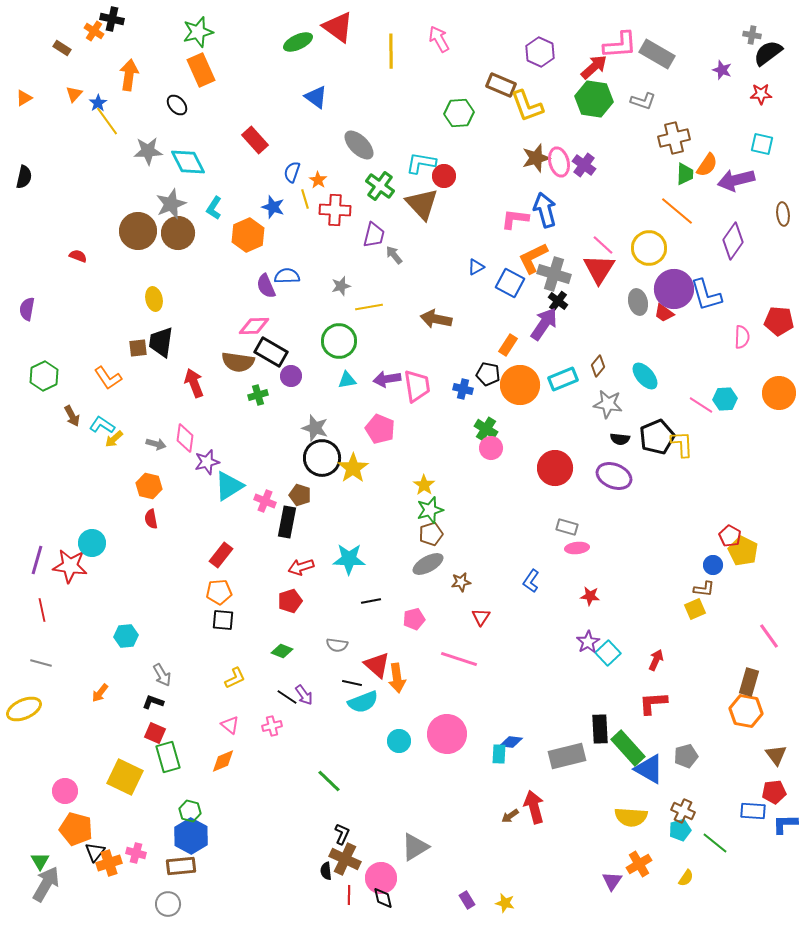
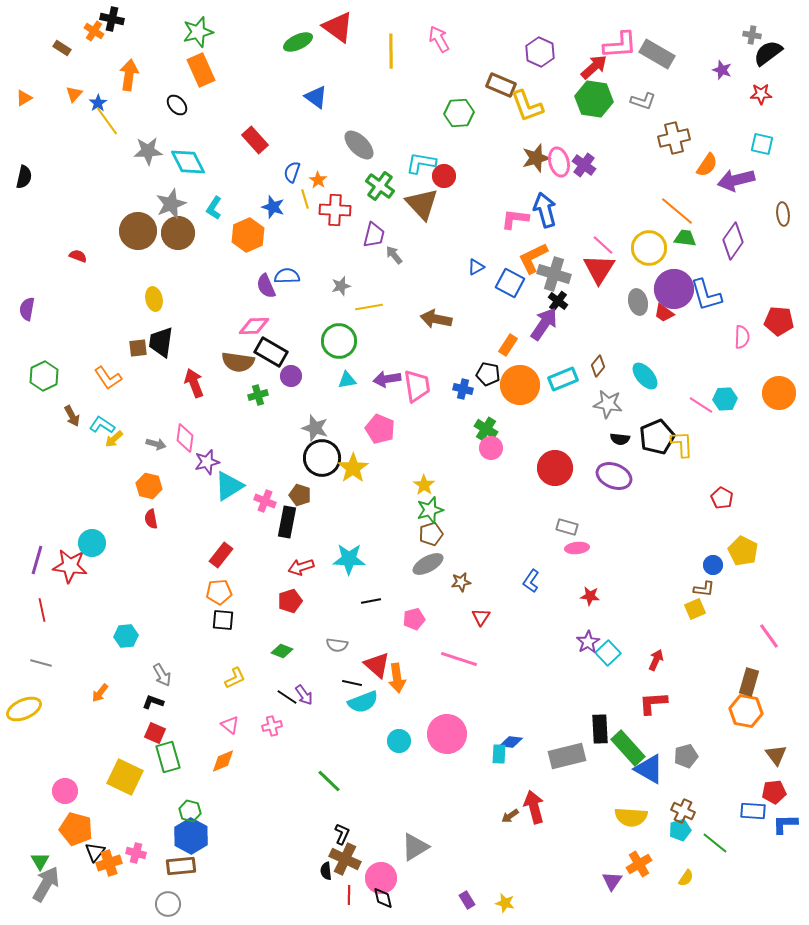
green trapezoid at (685, 174): moved 64 px down; rotated 85 degrees counterclockwise
red pentagon at (730, 536): moved 8 px left, 38 px up
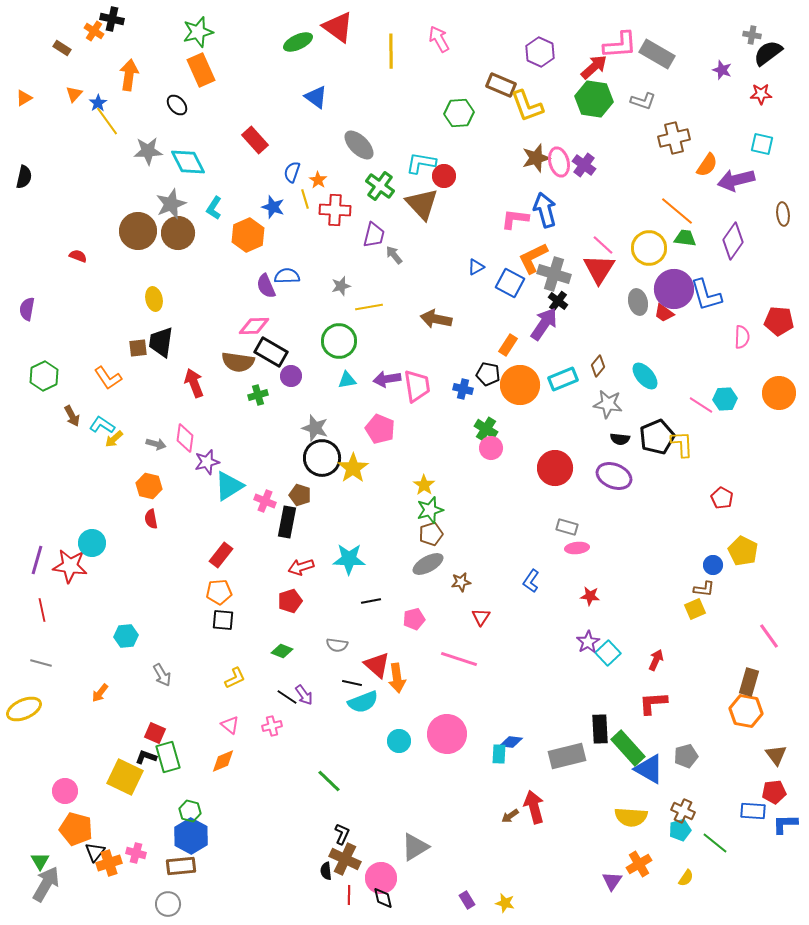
black L-shape at (153, 702): moved 7 px left, 55 px down
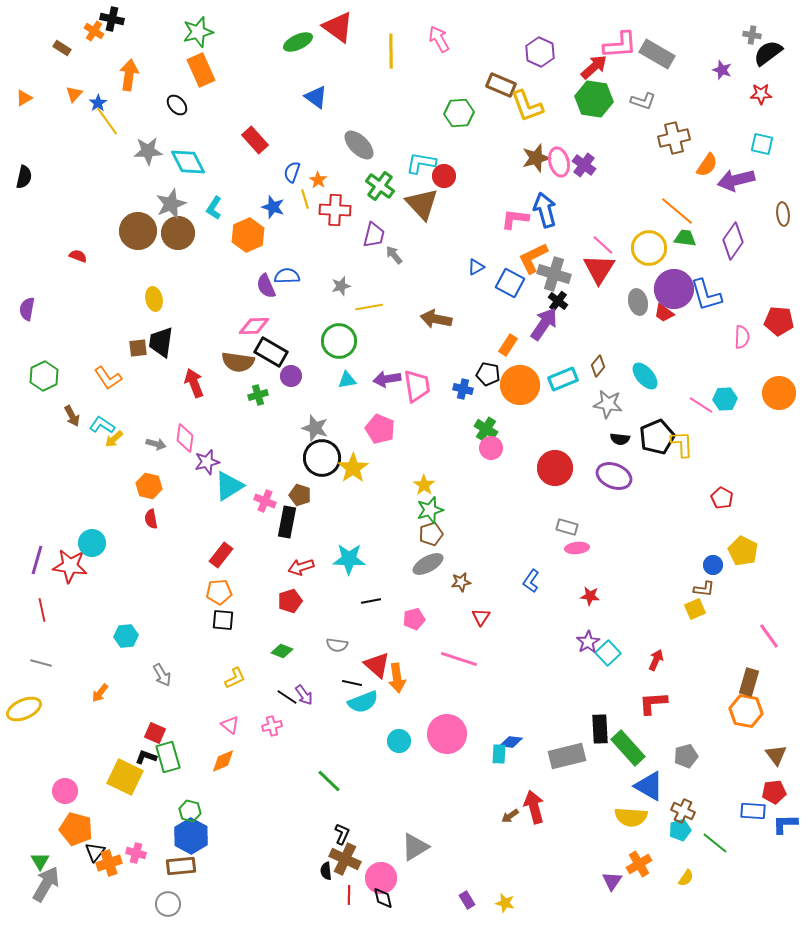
blue triangle at (649, 769): moved 17 px down
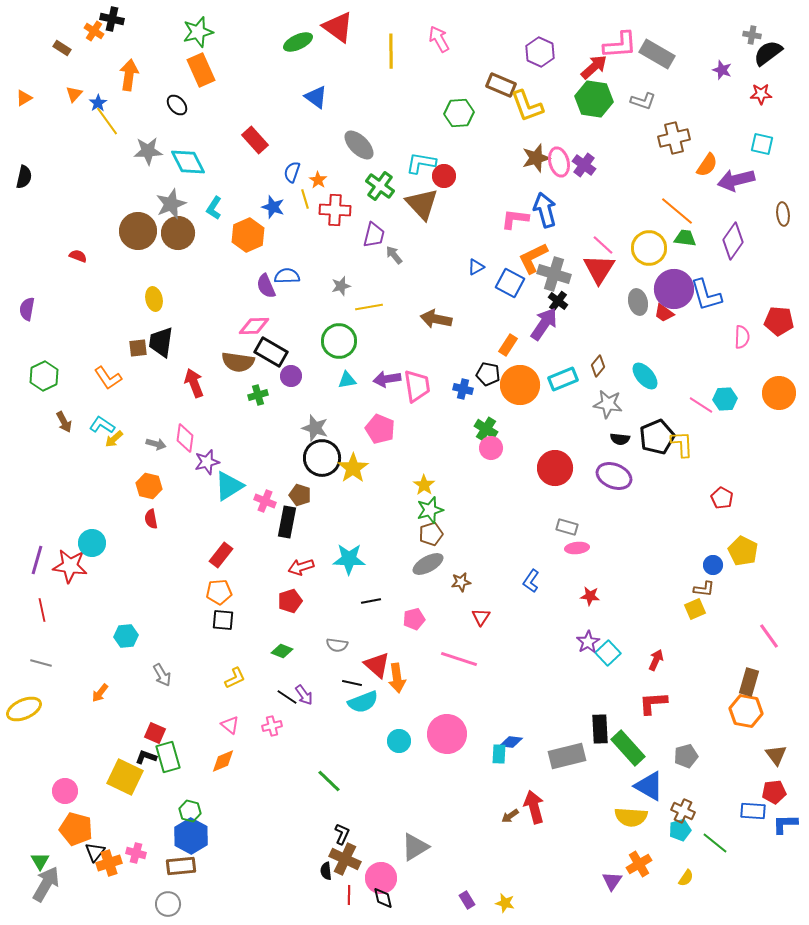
brown arrow at (72, 416): moved 8 px left, 6 px down
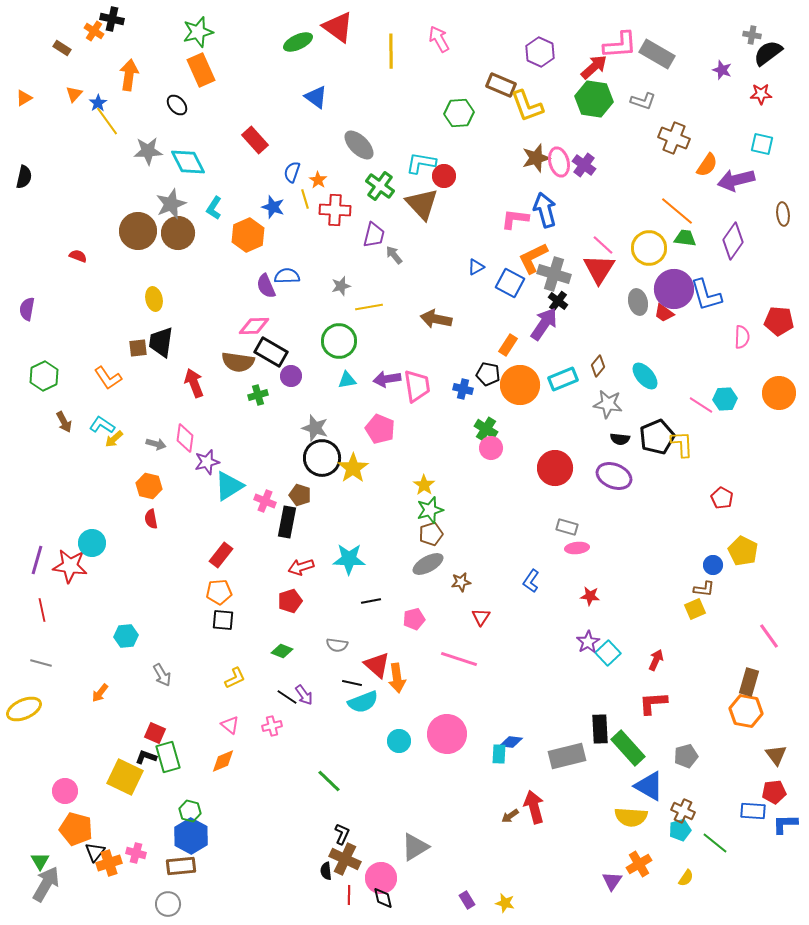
brown cross at (674, 138): rotated 36 degrees clockwise
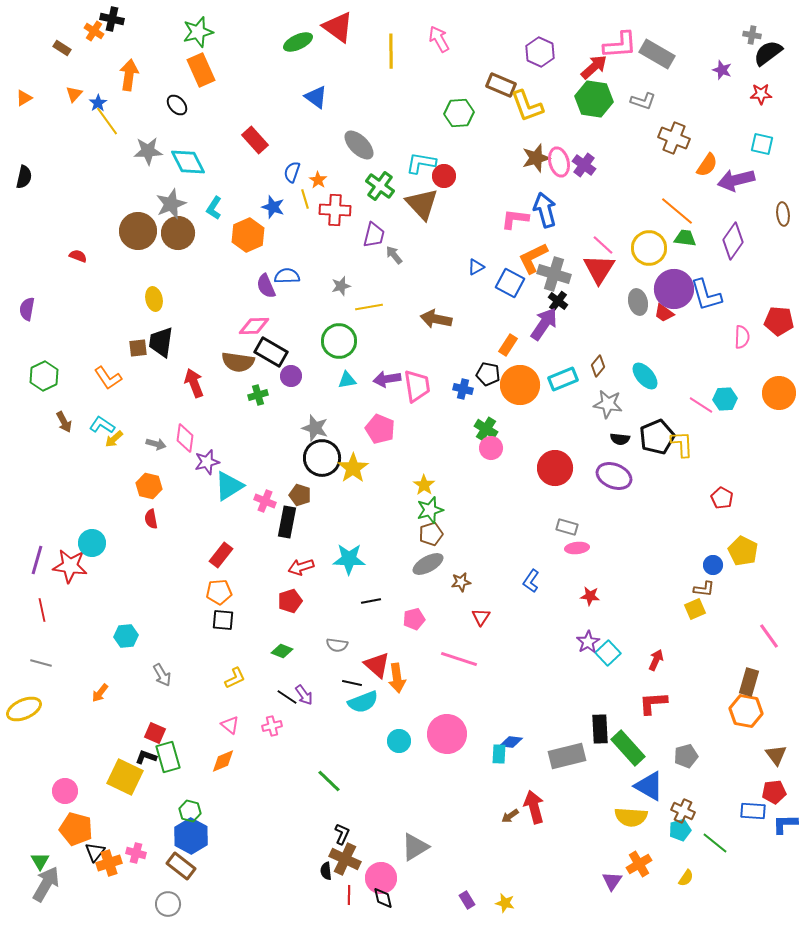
brown rectangle at (181, 866): rotated 44 degrees clockwise
